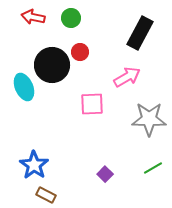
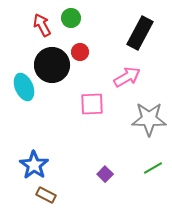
red arrow: moved 9 px right, 8 px down; rotated 50 degrees clockwise
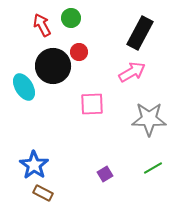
red circle: moved 1 px left
black circle: moved 1 px right, 1 px down
pink arrow: moved 5 px right, 5 px up
cyan ellipse: rotated 8 degrees counterclockwise
purple square: rotated 14 degrees clockwise
brown rectangle: moved 3 px left, 2 px up
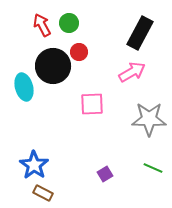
green circle: moved 2 px left, 5 px down
cyan ellipse: rotated 16 degrees clockwise
green line: rotated 54 degrees clockwise
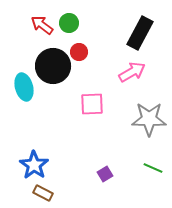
red arrow: rotated 25 degrees counterclockwise
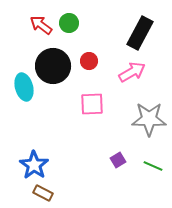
red arrow: moved 1 px left
red circle: moved 10 px right, 9 px down
green line: moved 2 px up
purple square: moved 13 px right, 14 px up
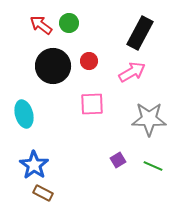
cyan ellipse: moved 27 px down
